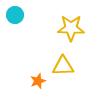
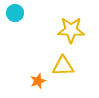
cyan circle: moved 2 px up
yellow star: moved 2 px down
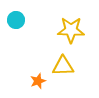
cyan circle: moved 1 px right, 7 px down
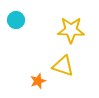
yellow triangle: rotated 20 degrees clockwise
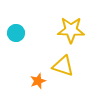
cyan circle: moved 13 px down
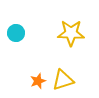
yellow star: moved 3 px down
yellow triangle: moved 14 px down; rotated 35 degrees counterclockwise
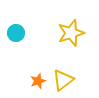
yellow star: rotated 20 degrees counterclockwise
yellow triangle: rotated 20 degrees counterclockwise
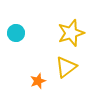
yellow triangle: moved 3 px right, 13 px up
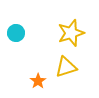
yellow triangle: rotated 20 degrees clockwise
orange star: rotated 14 degrees counterclockwise
